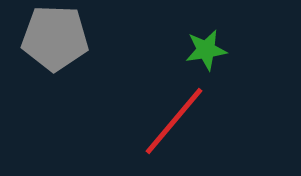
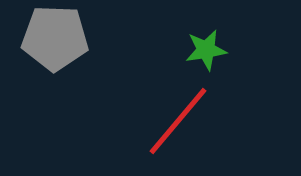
red line: moved 4 px right
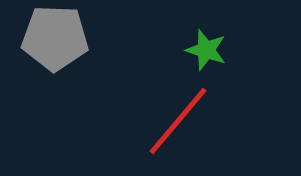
green star: rotated 27 degrees clockwise
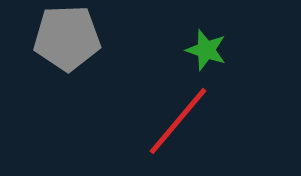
gray pentagon: moved 12 px right; rotated 4 degrees counterclockwise
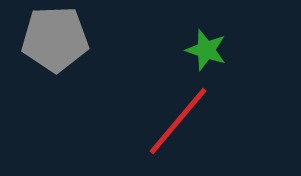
gray pentagon: moved 12 px left, 1 px down
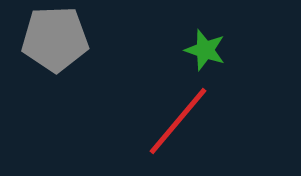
green star: moved 1 px left
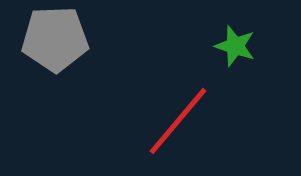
green star: moved 30 px right, 4 px up
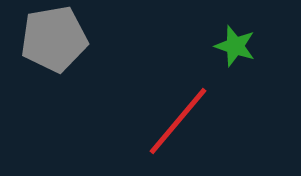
gray pentagon: moved 1 px left; rotated 8 degrees counterclockwise
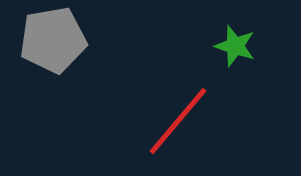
gray pentagon: moved 1 px left, 1 px down
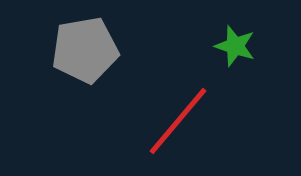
gray pentagon: moved 32 px right, 10 px down
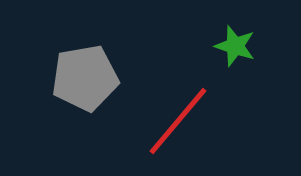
gray pentagon: moved 28 px down
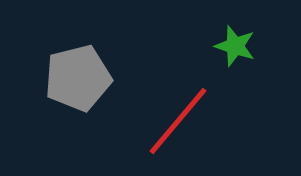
gray pentagon: moved 7 px left; rotated 4 degrees counterclockwise
